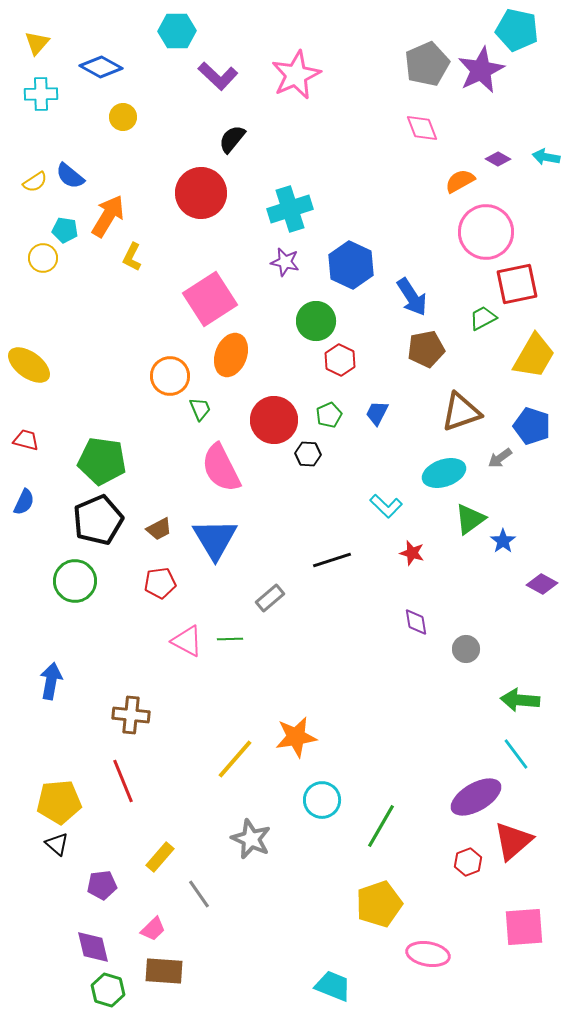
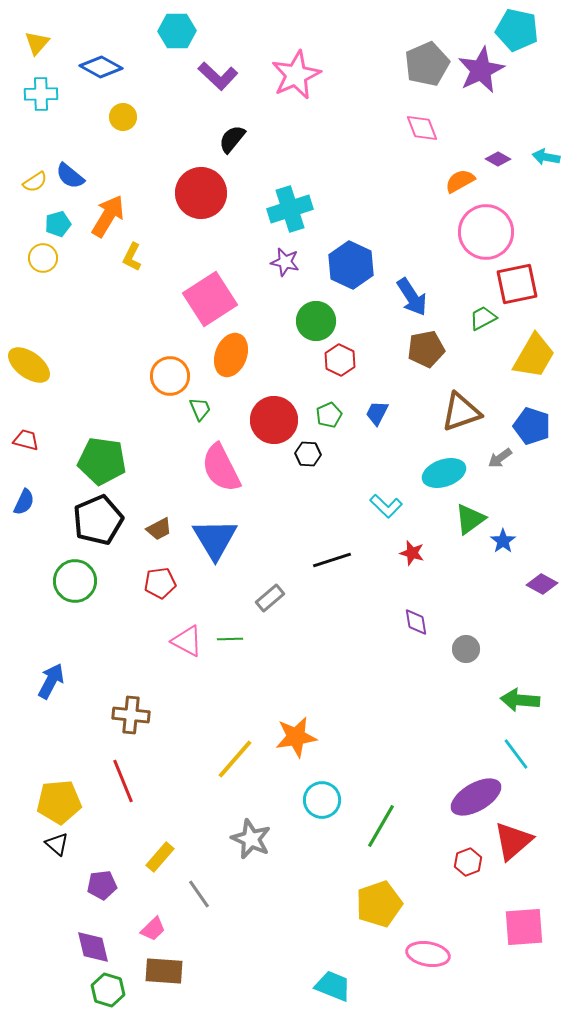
cyan pentagon at (65, 230): moved 7 px left, 6 px up; rotated 25 degrees counterclockwise
blue arrow at (51, 681): rotated 18 degrees clockwise
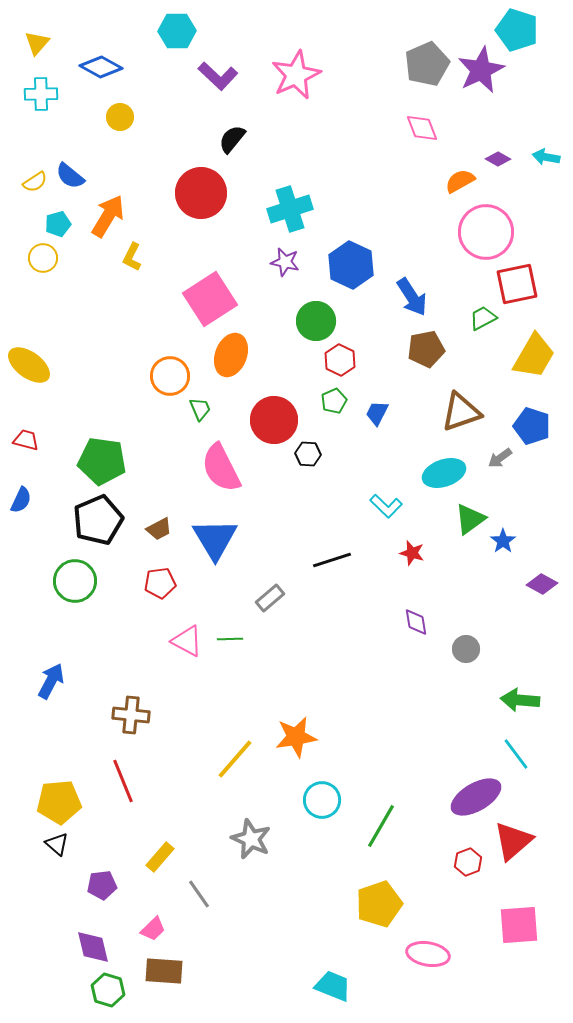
cyan pentagon at (517, 30): rotated 6 degrees clockwise
yellow circle at (123, 117): moved 3 px left
green pentagon at (329, 415): moved 5 px right, 14 px up
blue semicircle at (24, 502): moved 3 px left, 2 px up
pink square at (524, 927): moved 5 px left, 2 px up
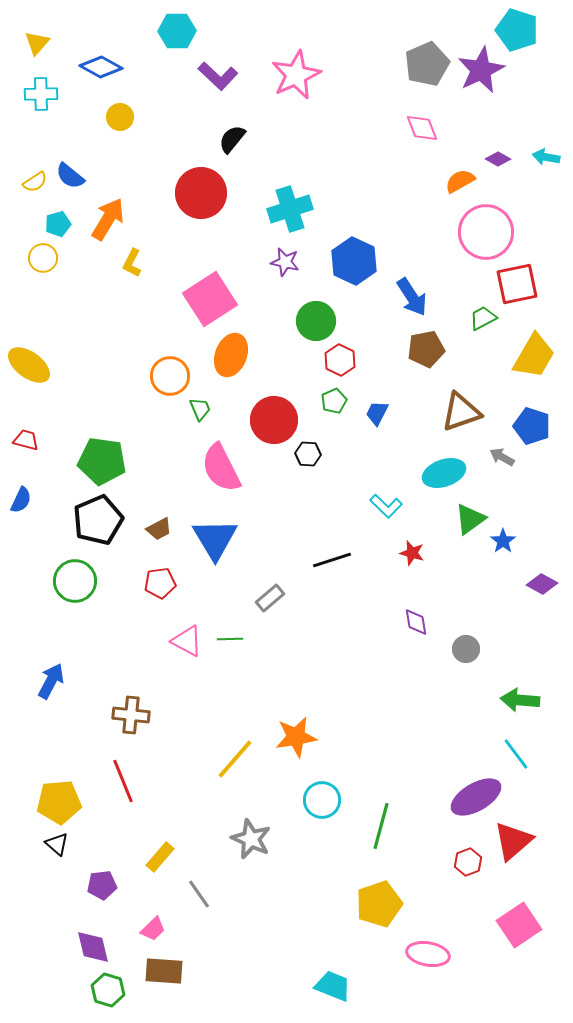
orange arrow at (108, 216): moved 3 px down
yellow L-shape at (132, 257): moved 6 px down
blue hexagon at (351, 265): moved 3 px right, 4 px up
gray arrow at (500, 458): moved 2 px right, 1 px up; rotated 65 degrees clockwise
green line at (381, 826): rotated 15 degrees counterclockwise
pink square at (519, 925): rotated 30 degrees counterclockwise
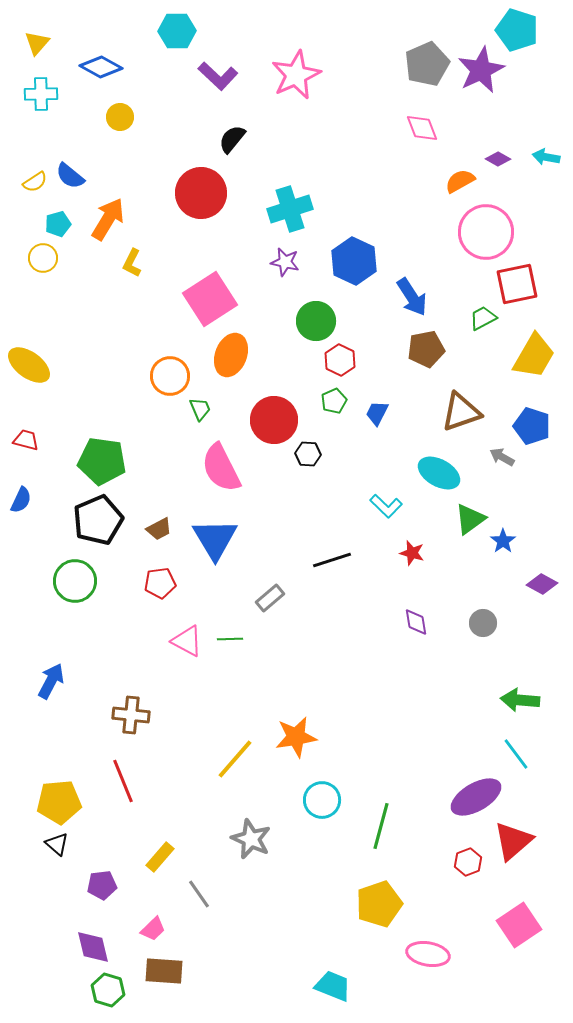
cyan ellipse at (444, 473): moved 5 px left; rotated 48 degrees clockwise
gray circle at (466, 649): moved 17 px right, 26 px up
